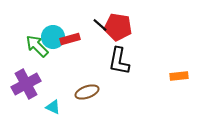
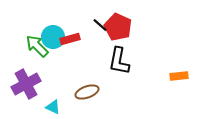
red pentagon: rotated 16 degrees clockwise
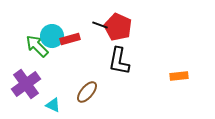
black line: rotated 21 degrees counterclockwise
cyan circle: moved 1 px left, 1 px up
purple cross: rotated 8 degrees counterclockwise
brown ellipse: rotated 30 degrees counterclockwise
cyan triangle: moved 2 px up
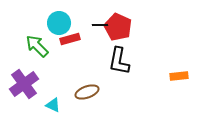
black line: rotated 21 degrees counterclockwise
cyan circle: moved 7 px right, 13 px up
purple cross: moved 2 px left
brown ellipse: rotated 30 degrees clockwise
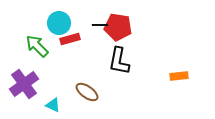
red pentagon: rotated 16 degrees counterclockwise
brown ellipse: rotated 55 degrees clockwise
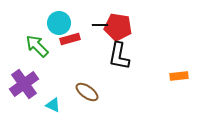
black L-shape: moved 5 px up
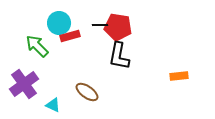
red rectangle: moved 3 px up
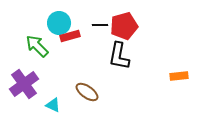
red pentagon: moved 6 px right, 1 px up; rotated 24 degrees counterclockwise
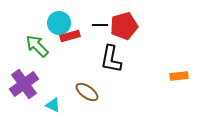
black L-shape: moved 8 px left, 3 px down
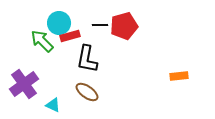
green arrow: moved 5 px right, 5 px up
black L-shape: moved 24 px left
